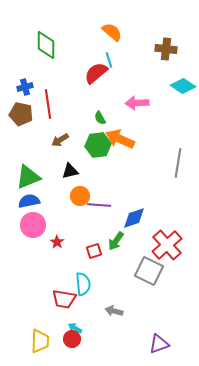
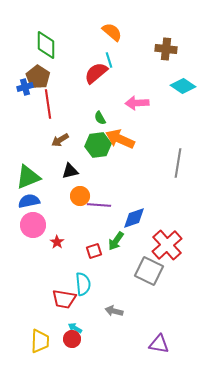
brown pentagon: moved 17 px right, 37 px up; rotated 20 degrees clockwise
purple triangle: rotated 30 degrees clockwise
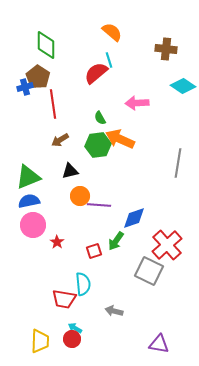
red line: moved 5 px right
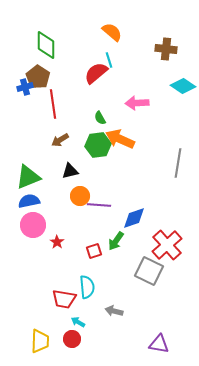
cyan semicircle: moved 4 px right, 3 px down
cyan arrow: moved 3 px right, 6 px up
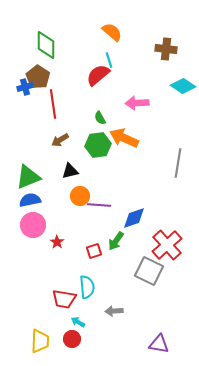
red semicircle: moved 2 px right, 2 px down
orange arrow: moved 4 px right, 1 px up
blue semicircle: moved 1 px right, 1 px up
gray arrow: rotated 18 degrees counterclockwise
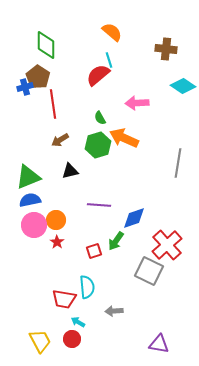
green hexagon: rotated 10 degrees counterclockwise
orange circle: moved 24 px left, 24 px down
pink circle: moved 1 px right
yellow trapezoid: rotated 30 degrees counterclockwise
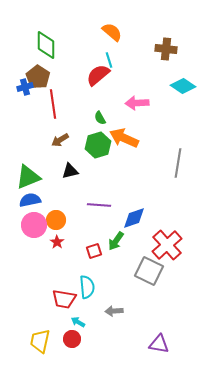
yellow trapezoid: rotated 140 degrees counterclockwise
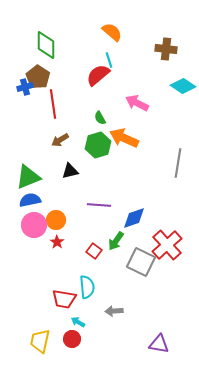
pink arrow: rotated 30 degrees clockwise
red square: rotated 35 degrees counterclockwise
gray square: moved 8 px left, 9 px up
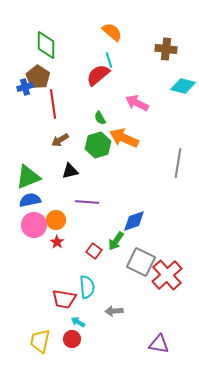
cyan diamond: rotated 20 degrees counterclockwise
purple line: moved 12 px left, 3 px up
blue diamond: moved 3 px down
red cross: moved 30 px down
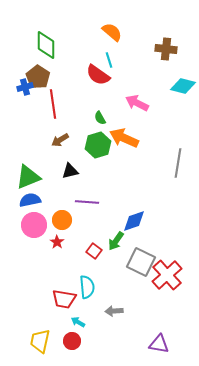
red semicircle: rotated 105 degrees counterclockwise
orange circle: moved 6 px right
red circle: moved 2 px down
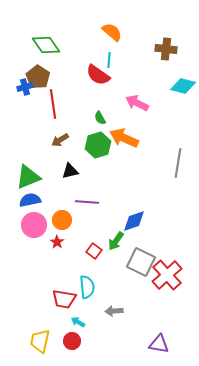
green diamond: rotated 36 degrees counterclockwise
cyan line: rotated 21 degrees clockwise
